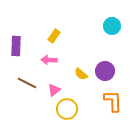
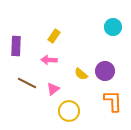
cyan circle: moved 1 px right, 1 px down
pink triangle: moved 1 px left, 1 px up
yellow circle: moved 2 px right, 2 px down
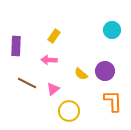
cyan circle: moved 1 px left, 3 px down
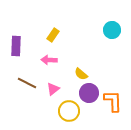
yellow rectangle: moved 1 px left, 1 px up
purple circle: moved 16 px left, 22 px down
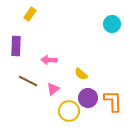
cyan circle: moved 6 px up
yellow rectangle: moved 23 px left, 21 px up
brown line: moved 1 px right, 2 px up
purple circle: moved 1 px left, 5 px down
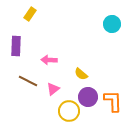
purple circle: moved 1 px up
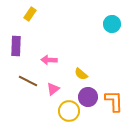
orange L-shape: moved 1 px right
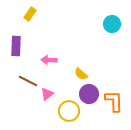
pink triangle: moved 6 px left, 5 px down
purple circle: moved 1 px right, 3 px up
